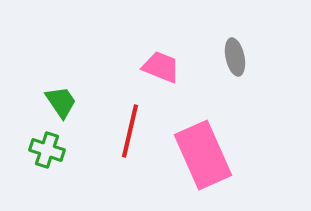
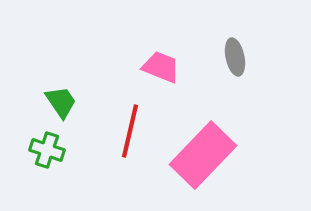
pink rectangle: rotated 68 degrees clockwise
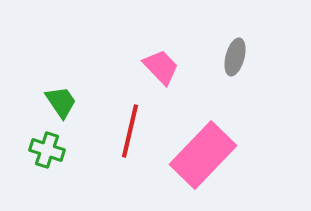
gray ellipse: rotated 27 degrees clockwise
pink trapezoid: rotated 24 degrees clockwise
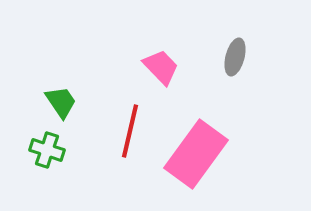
pink rectangle: moved 7 px left, 1 px up; rotated 8 degrees counterclockwise
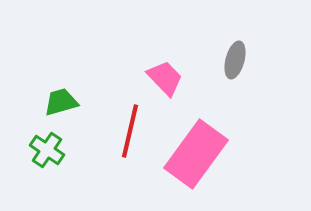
gray ellipse: moved 3 px down
pink trapezoid: moved 4 px right, 11 px down
green trapezoid: rotated 72 degrees counterclockwise
green cross: rotated 16 degrees clockwise
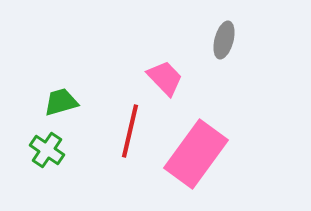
gray ellipse: moved 11 px left, 20 px up
